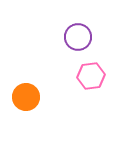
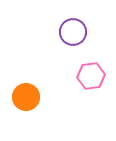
purple circle: moved 5 px left, 5 px up
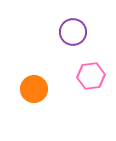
orange circle: moved 8 px right, 8 px up
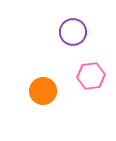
orange circle: moved 9 px right, 2 px down
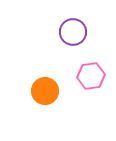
orange circle: moved 2 px right
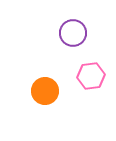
purple circle: moved 1 px down
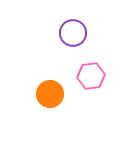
orange circle: moved 5 px right, 3 px down
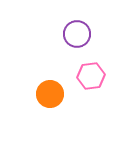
purple circle: moved 4 px right, 1 px down
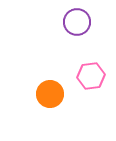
purple circle: moved 12 px up
